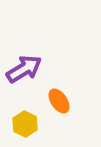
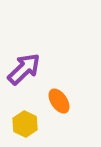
purple arrow: rotated 12 degrees counterclockwise
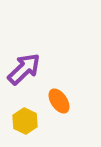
yellow hexagon: moved 3 px up
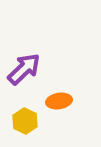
orange ellipse: rotated 65 degrees counterclockwise
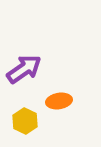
purple arrow: rotated 9 degrees clockwise
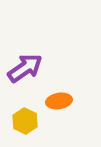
purple arrow: moved 1 px right, 1 px up
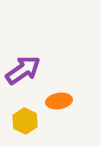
purple arrow: moved 2 px left, 2 px down
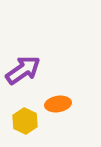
orange ellipse: moved 1 px left, 3 px down
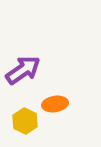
orange ellipse: moved 3 px left
